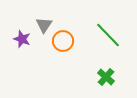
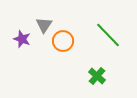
green cross: moved 9 px left, 1 px up
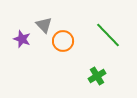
gray triangle: rotated 18 degrees counterclockwise
green cross: rotated 18 degrees clockwise
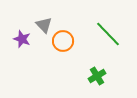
green line: moved 1 px up
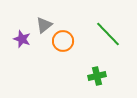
gray triangle: rotated 36 degrees clockwise
green cross: rotated 18 degrees clockwise
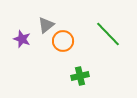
gray triangle: moved 2 px right
green cross: moved 17 px left
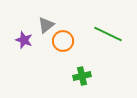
green line: rotated 20 degrees counterclockwise
purple star: moved 2 px right, 1 px down
green cross: moved 2 px right
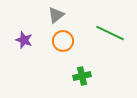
gray triangle: moved 10 px right, 10 px up
green line: moved 2 px right, 1 px up
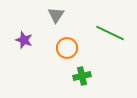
gray triangle: rotated 18 degrees counterclockwise
orange circle: moved 4 px right, 7 px down
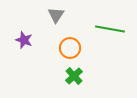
green line: moved 4 px up; rotated 16 degrees counterclockwise
orange circle: moved 3 px right
green cross: moved 8 px left; rotated 30 degrees counterclockwise
